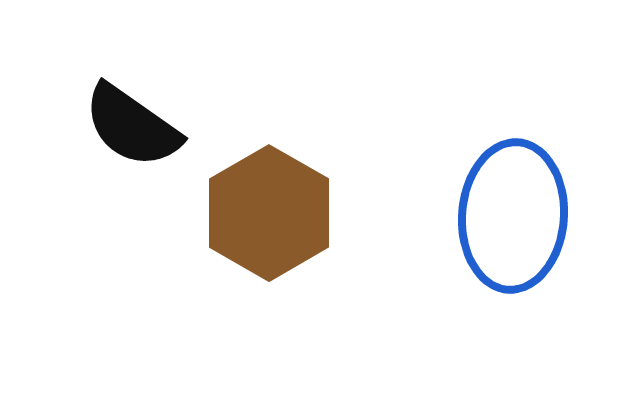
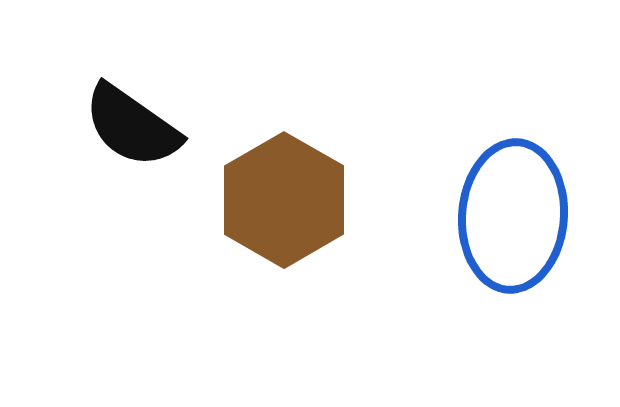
brown hexagon: moved 15 px right, 13 px up
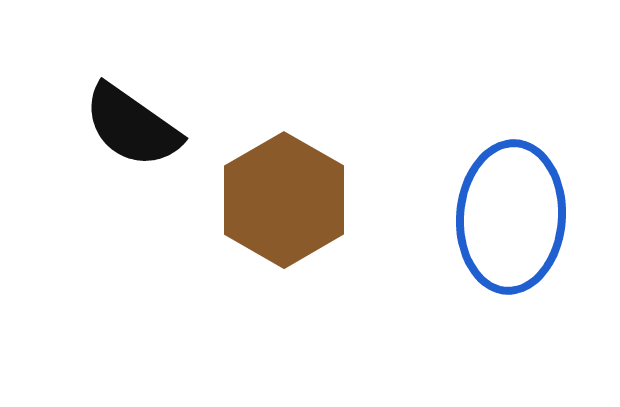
blue ellipse: moved 2 px left, 1 px down
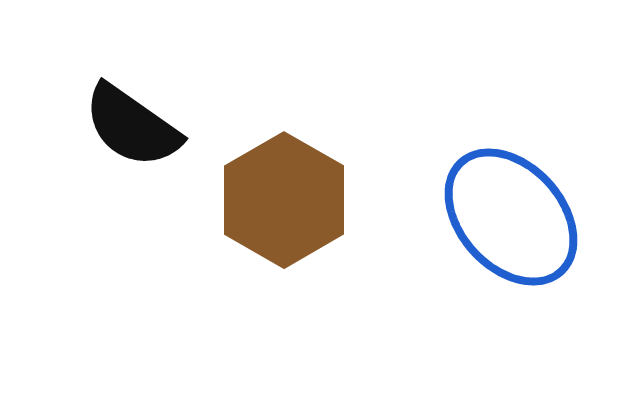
blue ellipse: rotated 46 degrees counterclockwise
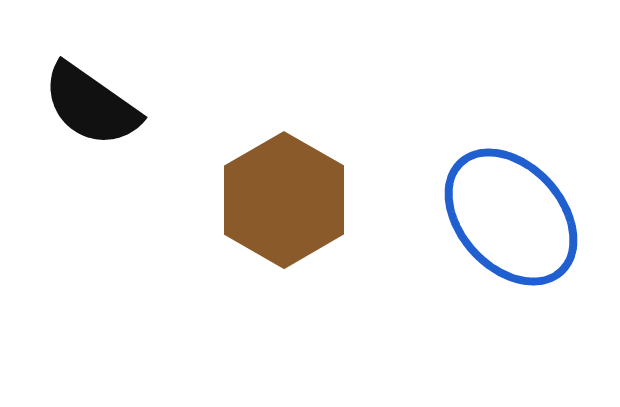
black semicircle: moved 41 px left, 21 px up
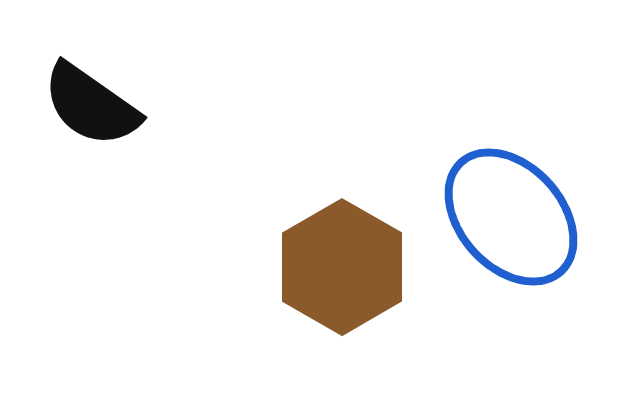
brown hexagon: moved 58 px right, 67 px down
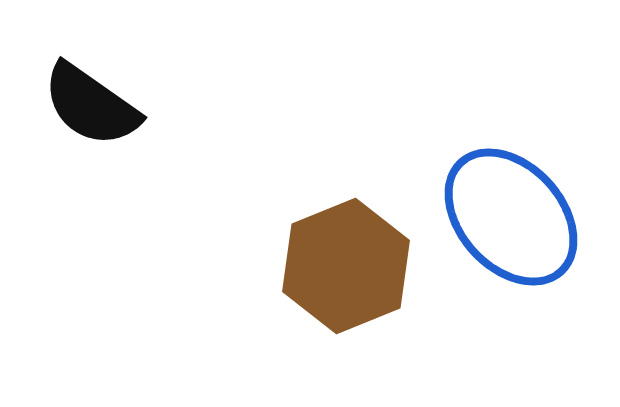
brown hexagon: moved 4 px right, 1 px up; rotated 8 degrees clockwise
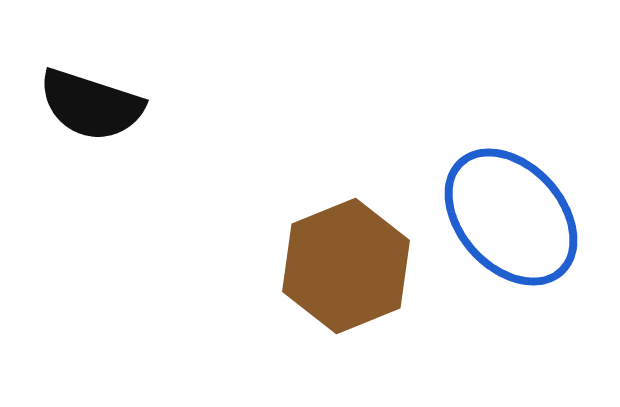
black semicircle: rotated 17 degrees counterclockwise
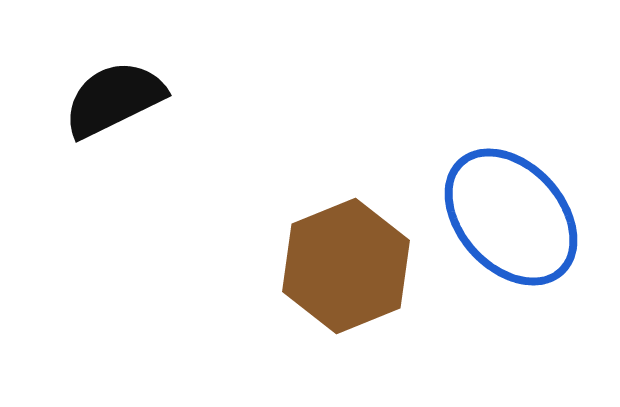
black semicircle: moved 23 px right, 6 px up; rotated 136 degrees clockwise
